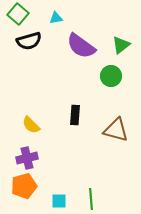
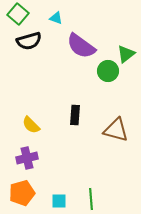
cyan triangle: rotated 32 degrees clockwise
green triangle: moved 5 px right, 9 px down
green circle: moved 3 px left, 5 px up
orange pentagon: moved 2 px left, 7 px down
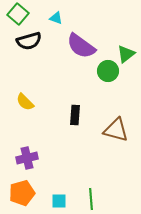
yellow semicircle: moved 6 px left, 23 px up
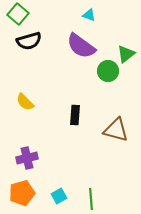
cyan triangle: moved 33 px right, 3 px up
cyan square: moved 5 px up; rotated 28 degrees counterclockwise
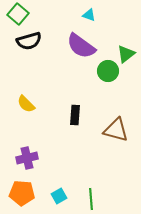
yellow semicircle: moved 1 px right, 2 px down
orange pentagon: rotated 20 degrees clockwise
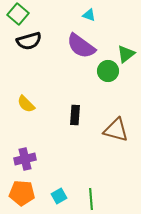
purple cross: moved 2 px left, 1 px down
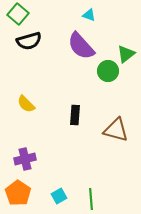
purple semicircle: rotated 12 degrees clockwise
orange pentagon: moved 4 px left; rotated 30 degrees clockwise
